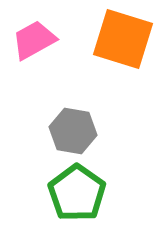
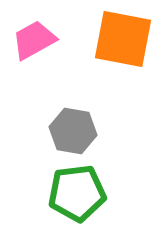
orange square: rotated 6 degrees counterclockwise
green pentagon: rotated 30 degrees clockwise
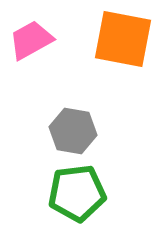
pink trapezoid: moved 3 px left
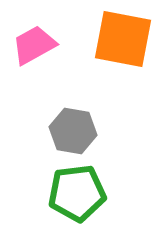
pink trapezoid: moved 3 px right, 5 px down
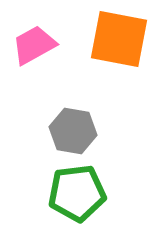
orange square: moved 4 px left
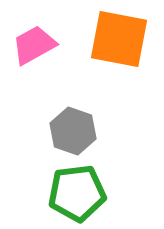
gray hexagon: rotated 9 degrees clockwise
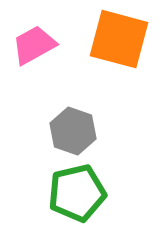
orange square: rotated 4 degrees clockwise
green pentagon: rotated 6 degrees counterclockwise
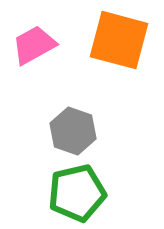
orange square: moved 1 px down
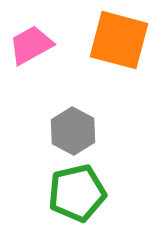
pink trapezoid: moved 3 px left
gray hexagon: rotated 9 degrees clockwise
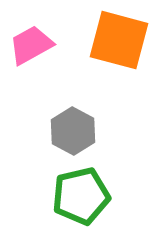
green pentagon: moved 4 px right, 3 px down
